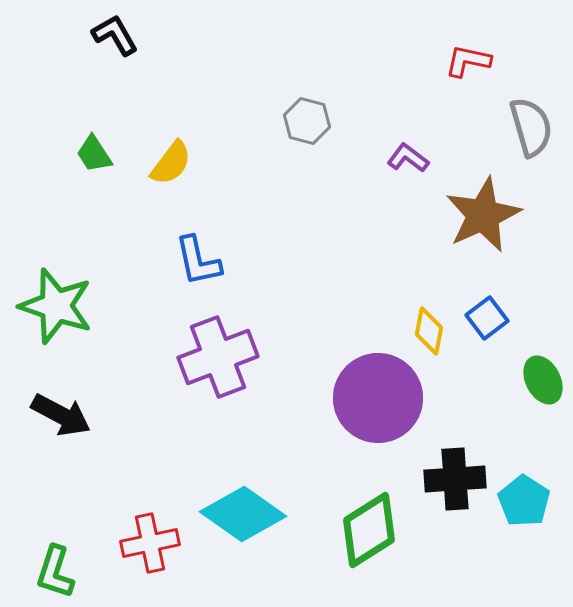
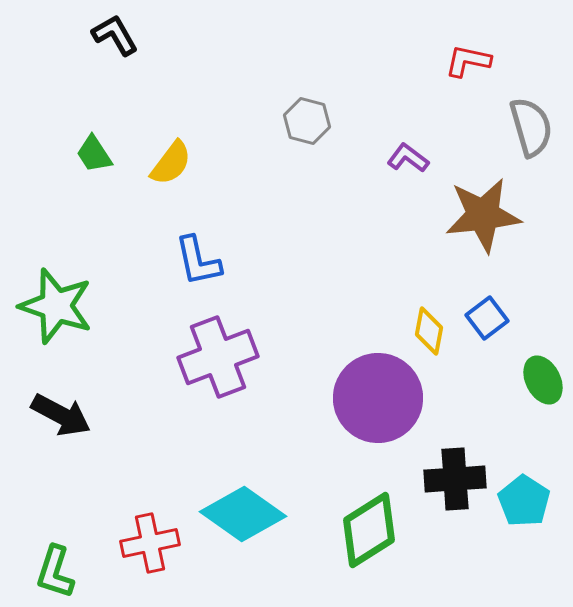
brown star: rotated 18 degrees clockwise
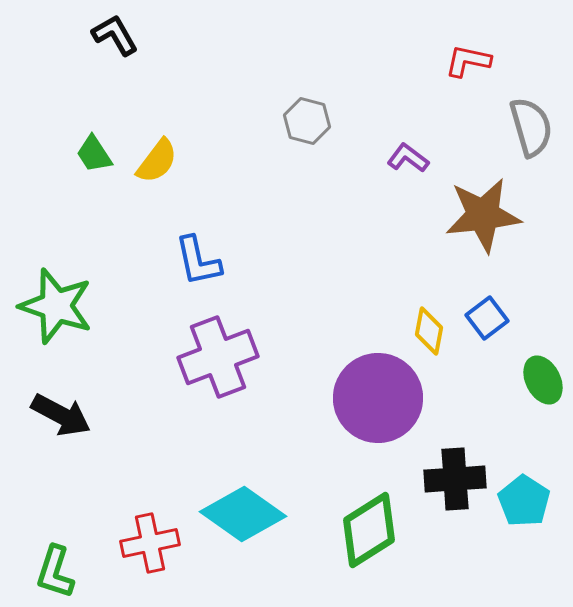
yellow semicircle: moved 14 px left, 2 px up
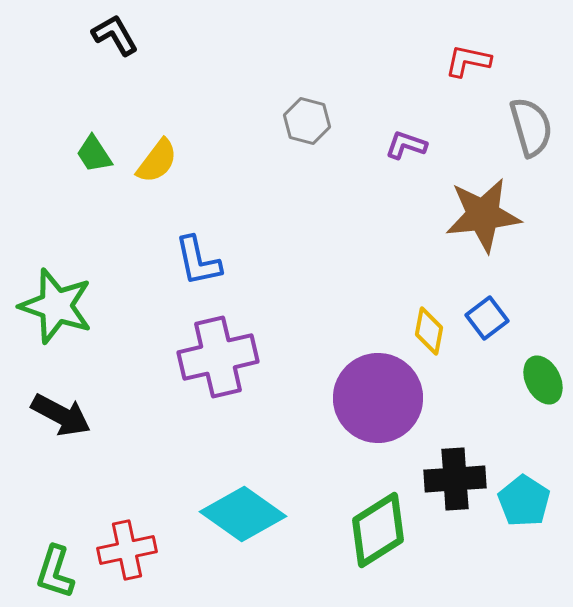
purple L-shape: moved 2 px left, 13 px up; rotated 18 degrees counterclockwise
purple cross: rotated 8 degrees clockwise
green diamond: moved 9 px right
red cross: moved 23 px left, 7 px down
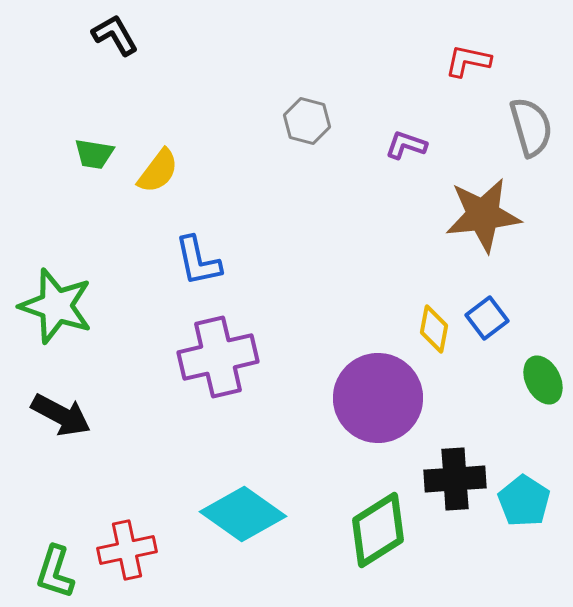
green trapezoid: rotated 48 degrees counterclockwise
yellow semicircle: moved 1 px right, 10 px down
yellow diamond: moved 5 px right, 2 px up
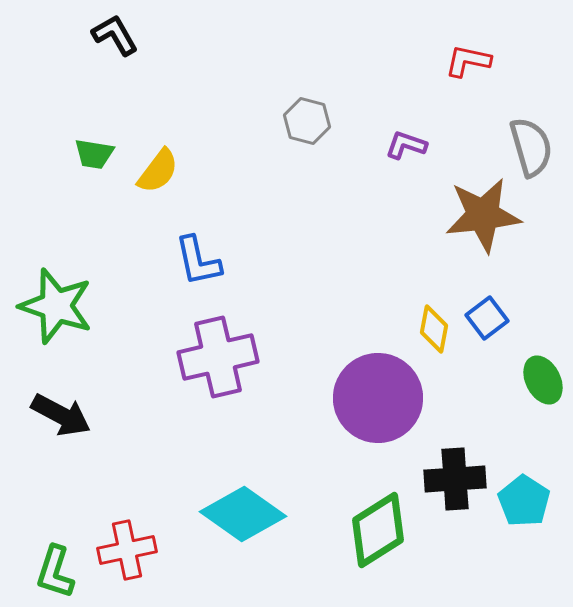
gray semicircle: moved 20 px down
